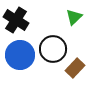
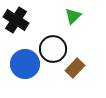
green triangle: moved 1 px left, 1 px up
blue circle: moved 5 px right, 9 px down
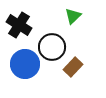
black cross: moved 3 px right, 5 px down
black circle: moved 1 px left, 2 px up
brown rectangle: moved 2 px left, 1 px up
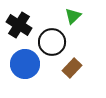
black circle: moved 5 px up
brown rectangle: moved 1 px left, 1 px down
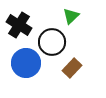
green triangle: moved 2 px left
blue circle: moved 1 px right, 1 px up
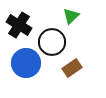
brown rectangle: rotated 12 degrees clockwise
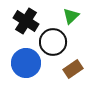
black cross: moved 7 px right, 4 px up
black circle: moved 1 px right
brown rectangle: moved 1 px right, 1 px down
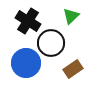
black cross: moved 2 px right
black circle: moved 2 px left, 1 px down
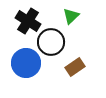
black circle: moved 1 px up
brown rectangle: moved 2 px right, 2 px up
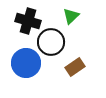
black cross: rotated 15 degrees counterclockwise
